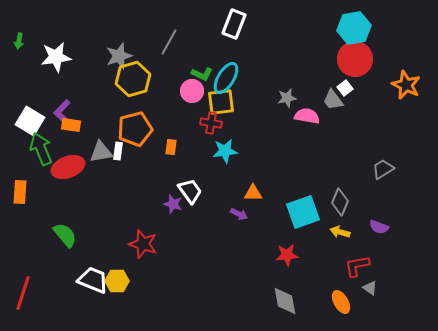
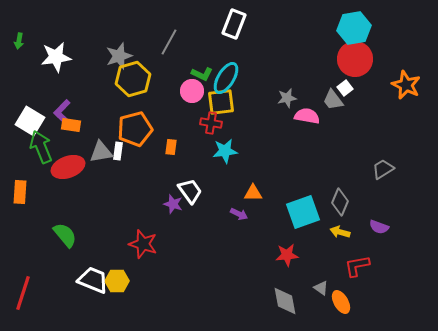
green arrow at (41, 149): moved 2 px up
gray triangle at (370, 288): moved 49 px left
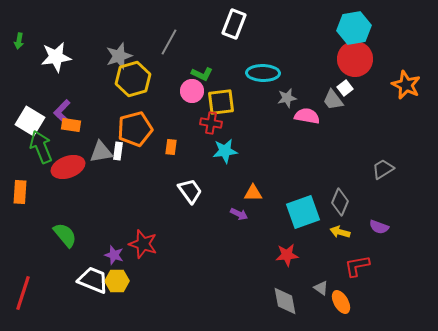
cyan ellipse at (226, 78): moved 37 px right, 5 px up; rotated 60 degrees clockwise
purple star at (173, 204): moved 59 px left, 51 px down
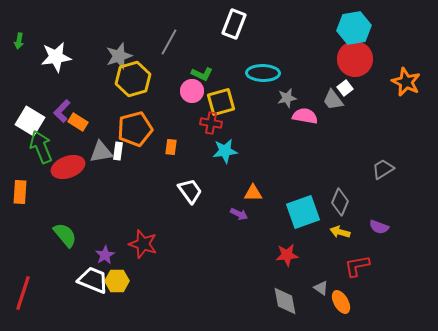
orange star at (406, 85): moved 3 px up
yellow square at (221, 102): rotated 8 degrees counterclockwise
pink semicircle at (307, 116): moved 2 px left
orange rectangle at (71, 125): moved 7 px right, 3 px up; rotated 24 degrees clockwise
purple star at (114, 255): moved 9 px left; rotated 24 degrees clockwise
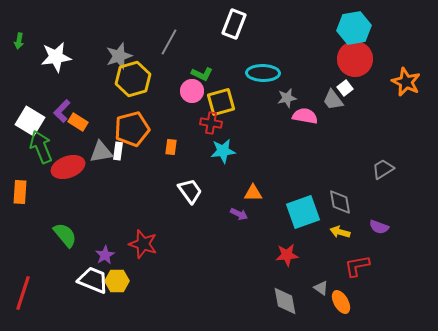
orange pentagon at (135, 129): moved 3 px left
cyan star at (225, 151): moved 2 px left
gray diamond at (340, 202): rotated 32 degrees counterclockwise
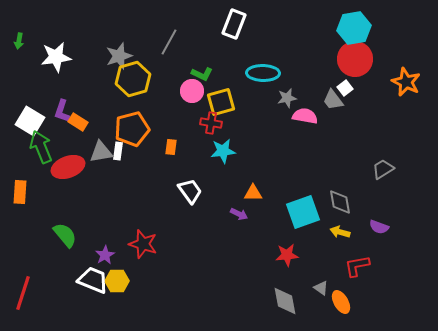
purple L-shape at (62, 111): rotated 25 degrees counterclockwise
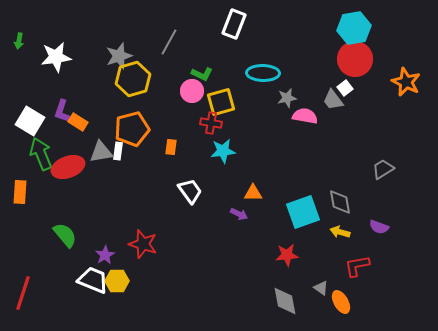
green arrow at (41, 147): moved 7 px down
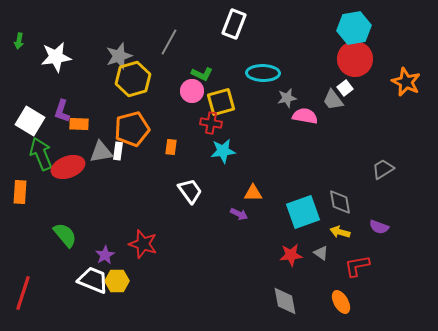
orange rectangle at (78, 122): moved 1 px right, 2 px down; rotated 30 degrees counterclockwise
red star at (287, 255): moved 4 px right
gray triangle at (321, 288): moved 35 px up
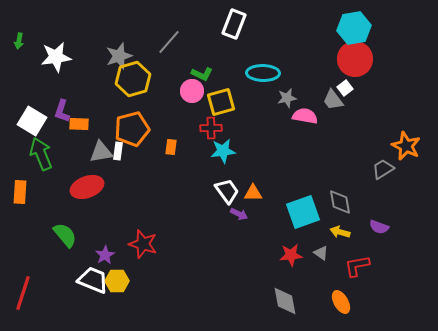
gray line at (169, 42): rotated 12 degrees clockwise
orange star at (406, 82): moved 64 px down
white square at (30, 121): moved 2 px right
red cross at (211, 123): moved 5 px down; rotated 10 degrees counterclockwise
red ellipse at (68, 167): moved 19 px right, 20 px down
white trapezoid at (190, 191): moved 37 px right
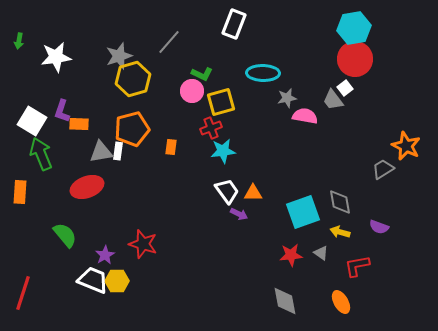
red cross at (211, 128): rotated 20 degrees counterclockwise
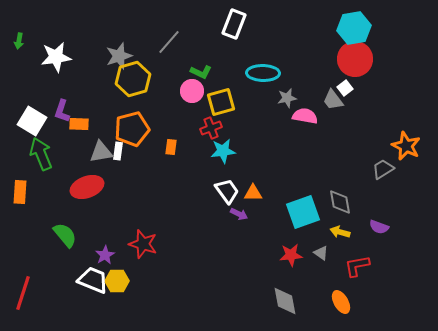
green L-shape at (202, 74): moved 1 px left, 2 px up
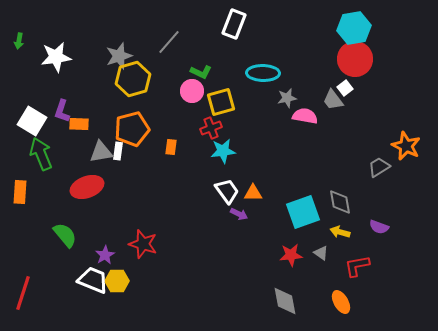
gray trapezoid at (383, 169): moved 4 px left, 2 px up
